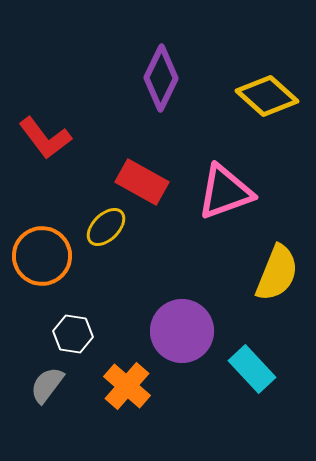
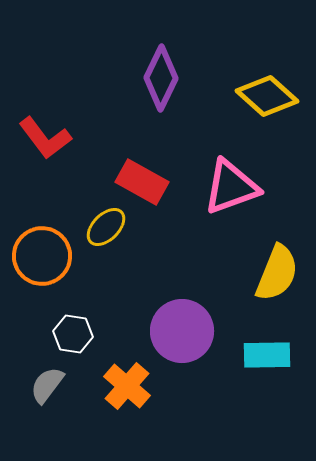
pink triangle: moved 6 px right, 5 px up
cyan rectangle: moved 15 px right, 14 px up; rotated 48 degrees counterclockwise
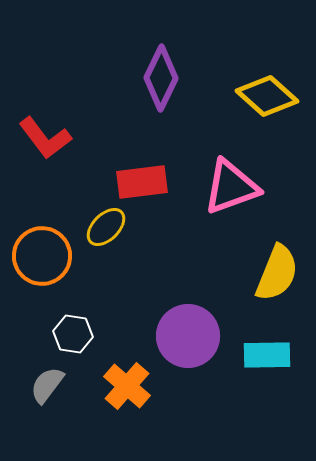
red rectangle: rotated 36 degrees counterclockwise
purple circle: moved 6 px right, 5 px down
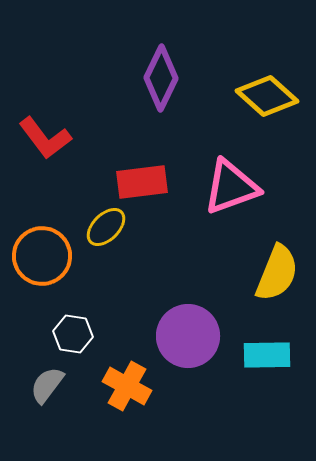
orange cross: rotated 12 degrees counterclockwise
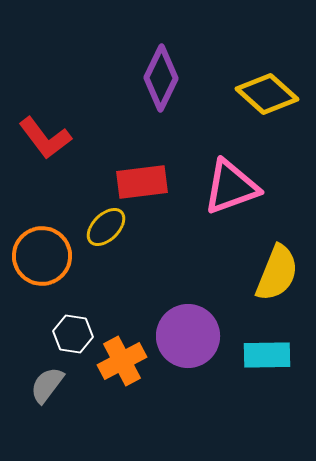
yellow diamond: moved 2 px up
orange cross: moved 5 px left, 25 px up; rotated 33 degrees clockwise
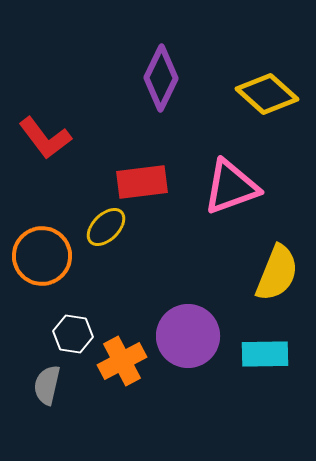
cyan rectangle: moved 2 px left, 1 px up
gray semicircle: rotated 24 degrees counterclockwise
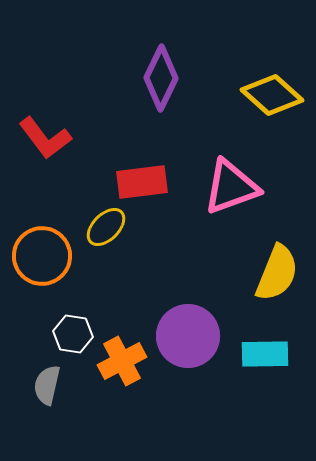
yellow diamond: moved 5 px right, 1 px down
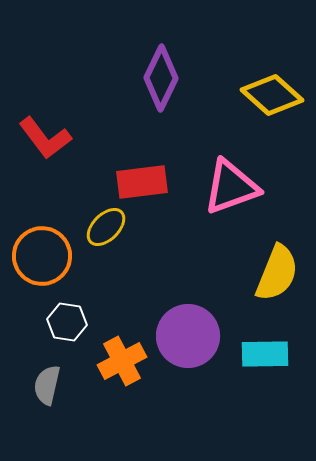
white hexagon: moved 6 px left, 12 px up
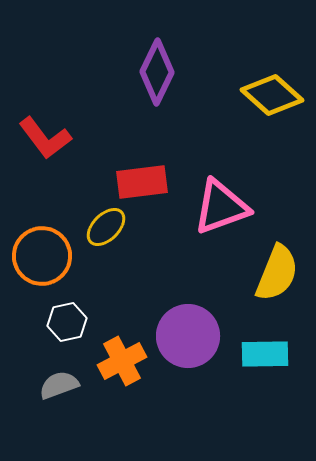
purple diamond: moved 4 px left, 6 px up
pink triangle: moved 10 px left, 20 px down
white hexagon: rotated 21 degrees counterclockwise
gray semicircle: moved 12 px right; rotated 57 degrees clockwise
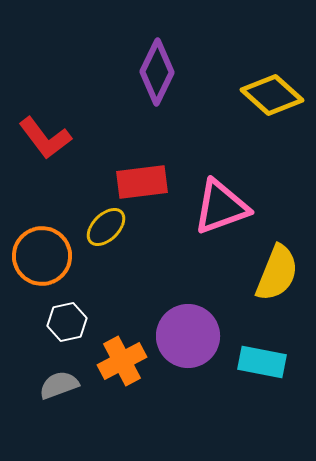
cyan rectangle: moved 3 px left, 8 px down; rotated 12 degrees clockwise
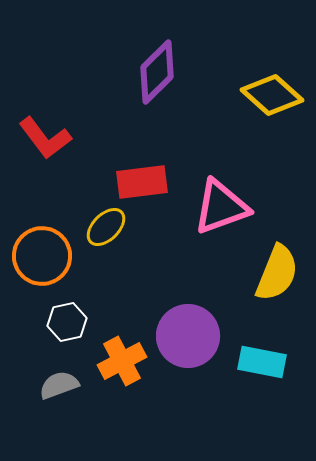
purple diamond: rotated 20 degrees clockwise
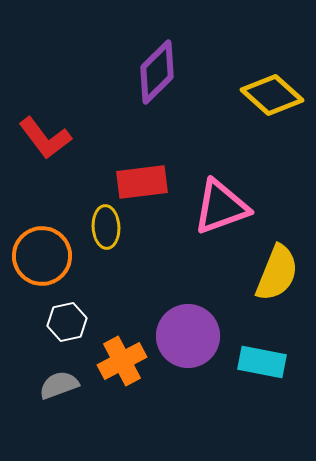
yellow ellipse: rotated 48 degrees counterclockwise
